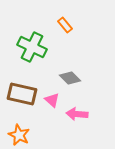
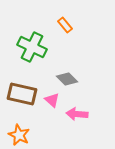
gray diamond: moved 3 px left, 1 px down
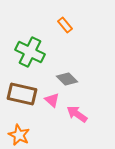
green cross: moved 2 px left, 5 px down
pink arrow: rotated 30 degrees clockwise
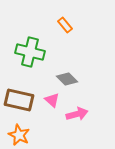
green cross: rotated 12 degrees counterclockwise
brown rectangle: moved 3 px left, 6 px down
pink arrow: rotated 130 degrees clockwise
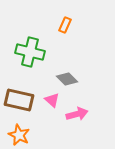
orange rectangle: rotated 63 degrees clockwise
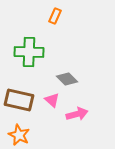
orange rectangle: moved 10 px left, 9 px up
green cross: moved 1 px left; rotated 12 degrees counterclockwise
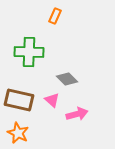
orange star: moved 1 px left, 2 px up
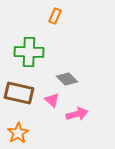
brown rectangle: moved 7 px up
orange star: rotated 15 degrees clockwise
